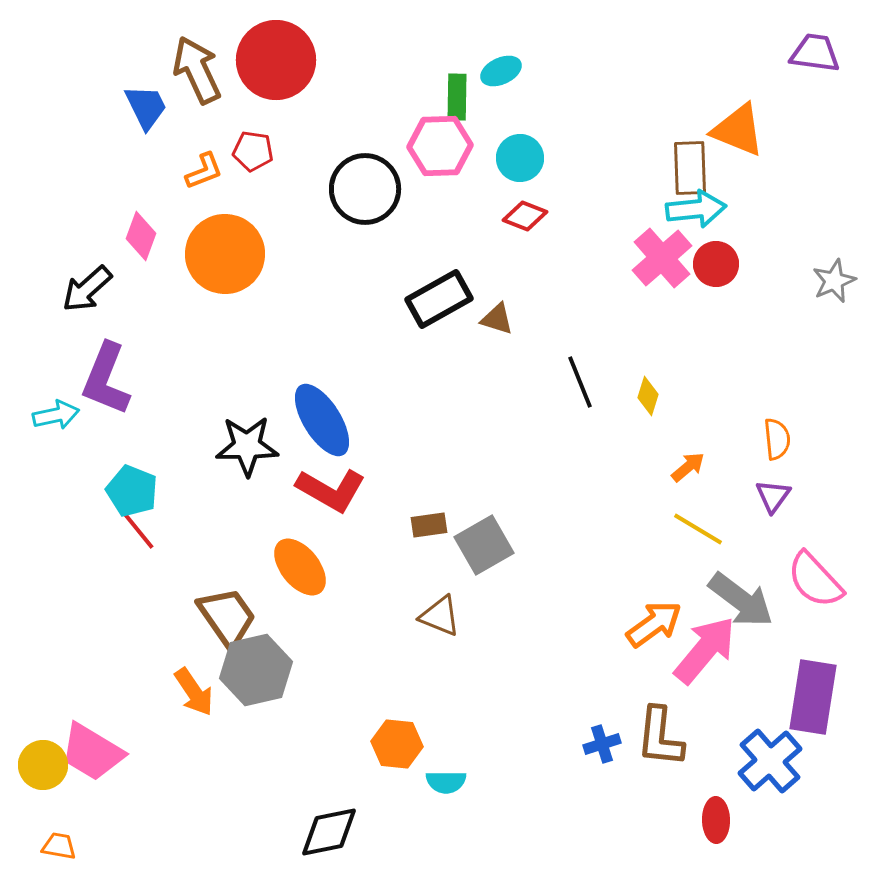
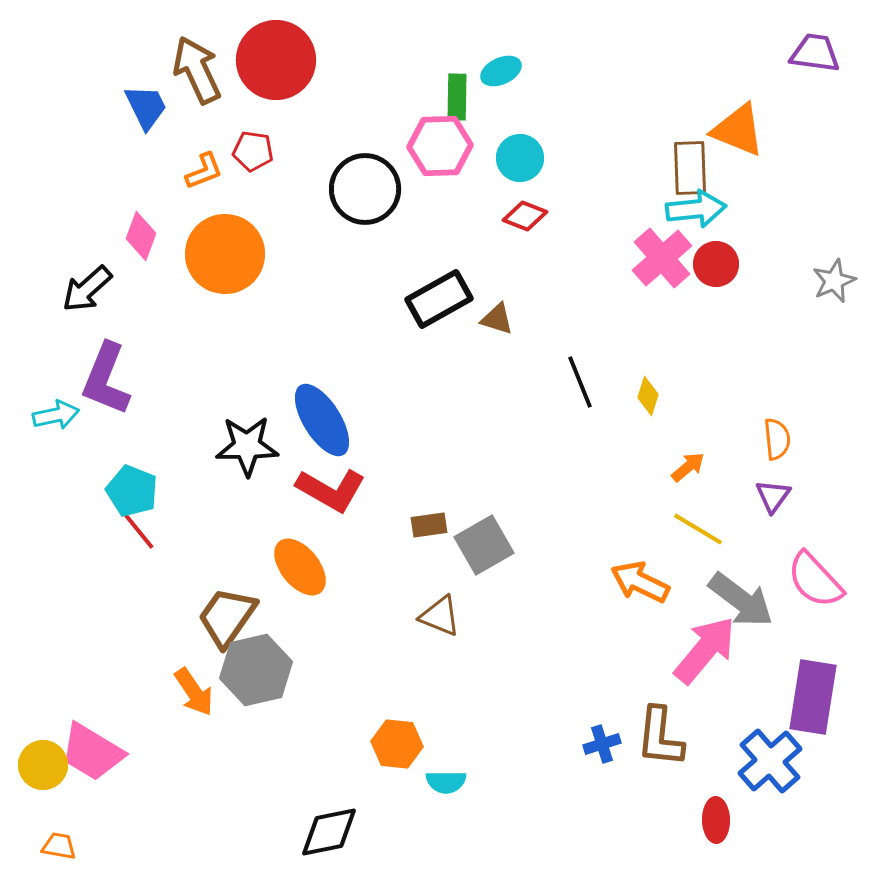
brown trapezoid at (227, 617): rotated 110 degrees counterclockwise
orange arrow at (654, 624): moved 14 px left, 42 px up; rotated 118 degrees counterclockwise
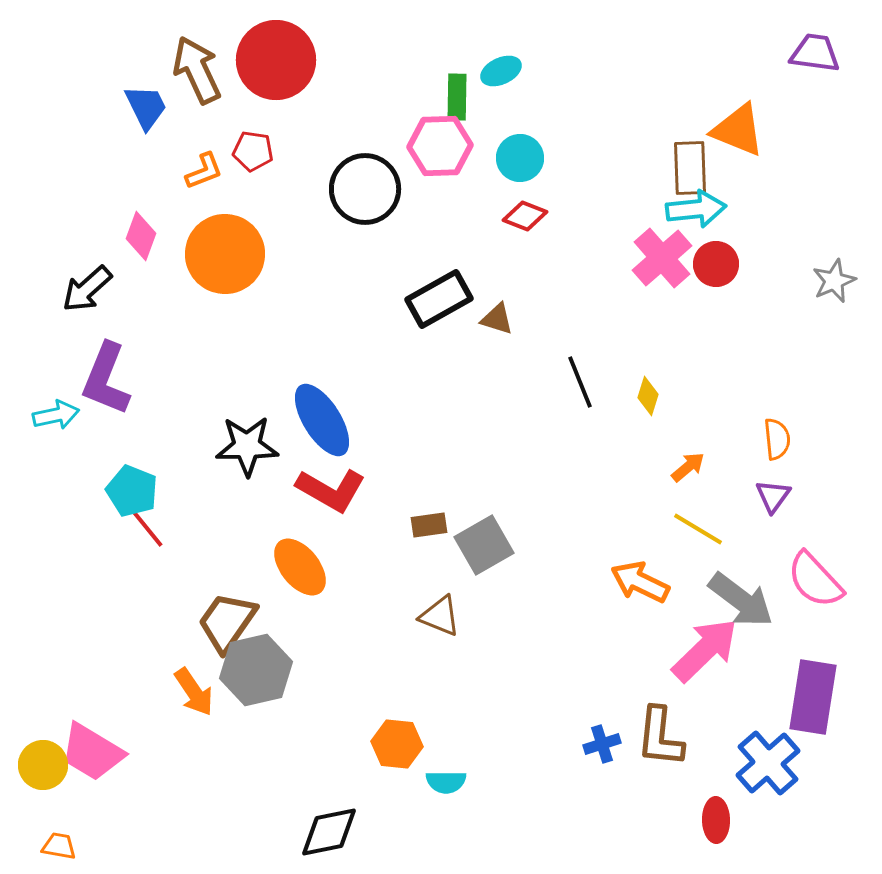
red line at (137, 529): moved 9 px right, 2 px up
brown trapezoid at (227, 617): moved 5 px down
pink arrow at (705, 650): rotated 6 degrees clockwise
blue cross at (770, 761): moved 2 px left, 2 px down
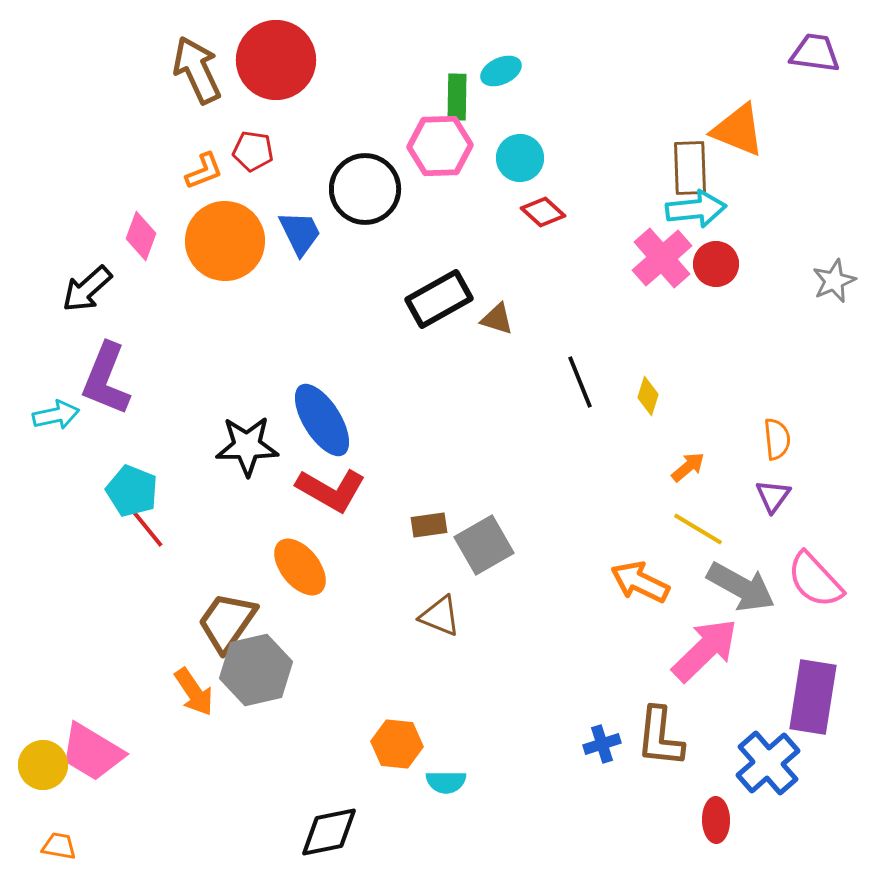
blue trapezoid at (146, 107): moved 154 px right, 126 px down
red diamond at (525, 216): moved 18 px right, 4 px up; rotated 21 degrees clockwise
orange circle at (225, 254): moved 13 px up
gray arrow at (741, 600): moved 13 px up; rotated 8 degrees counterclockwise
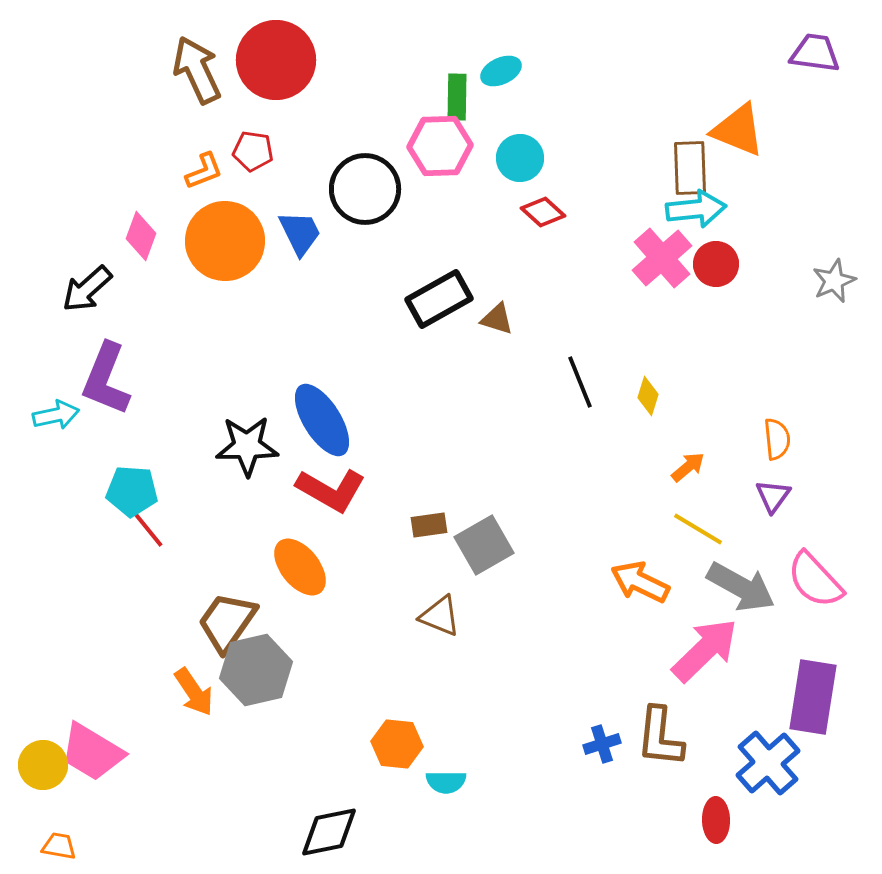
cyan pentagon at (132, 491): rotated 18 degrees counterclockwise
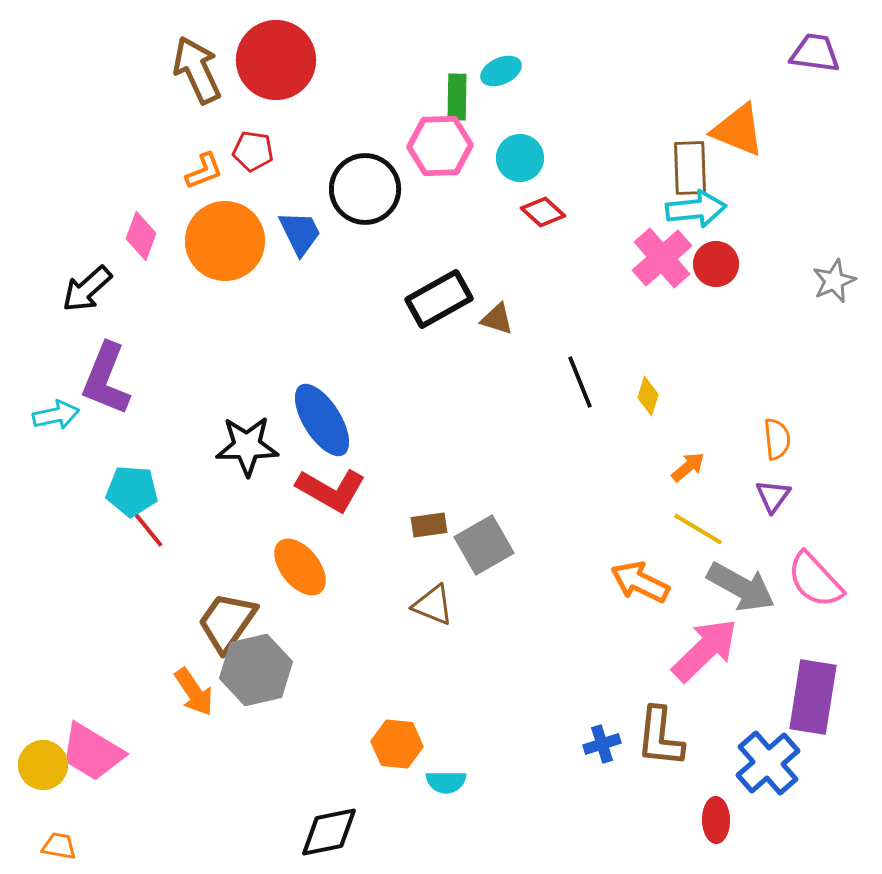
brown triangle at (440, 616): moved 7 px left, 11 px up
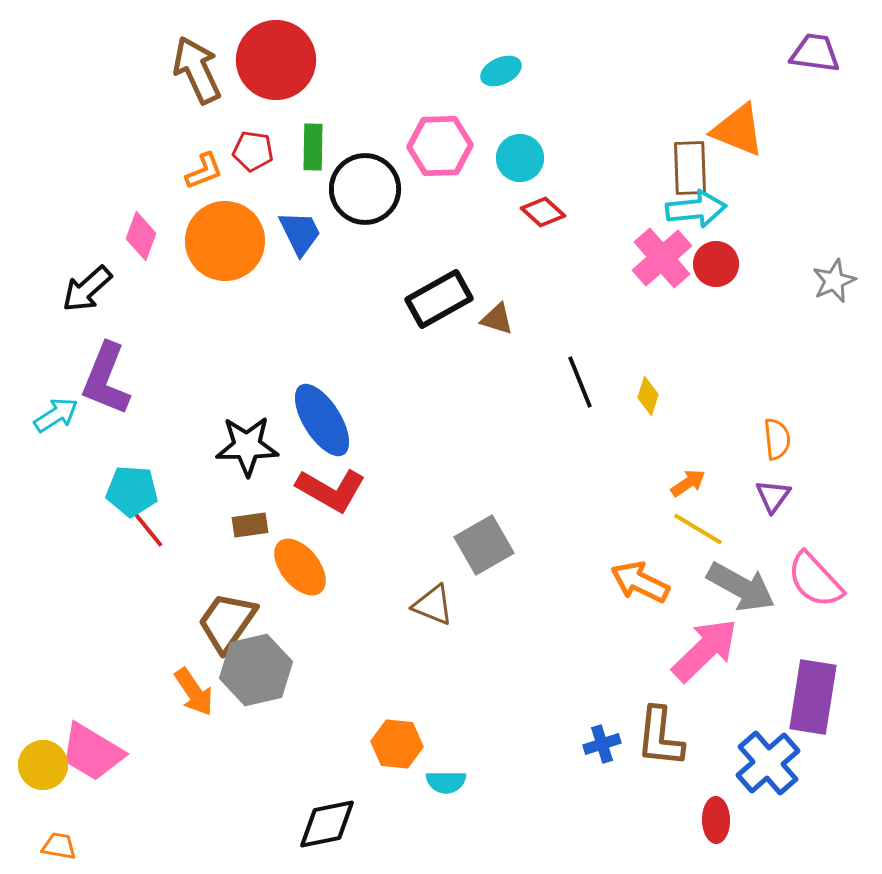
green rectangle at (457, 97): moved 144 px left, 50 px down
cyan arrow at (56, 415): rotated 21 degrees counterclockwise
orange arrow at (688, 467): moved 16 px down; rotated 6 degrees clockwise
brown rectangle at (429, 525): moved 179 px left
black diamond at (329, 832): moved 2 px left, 8 px up
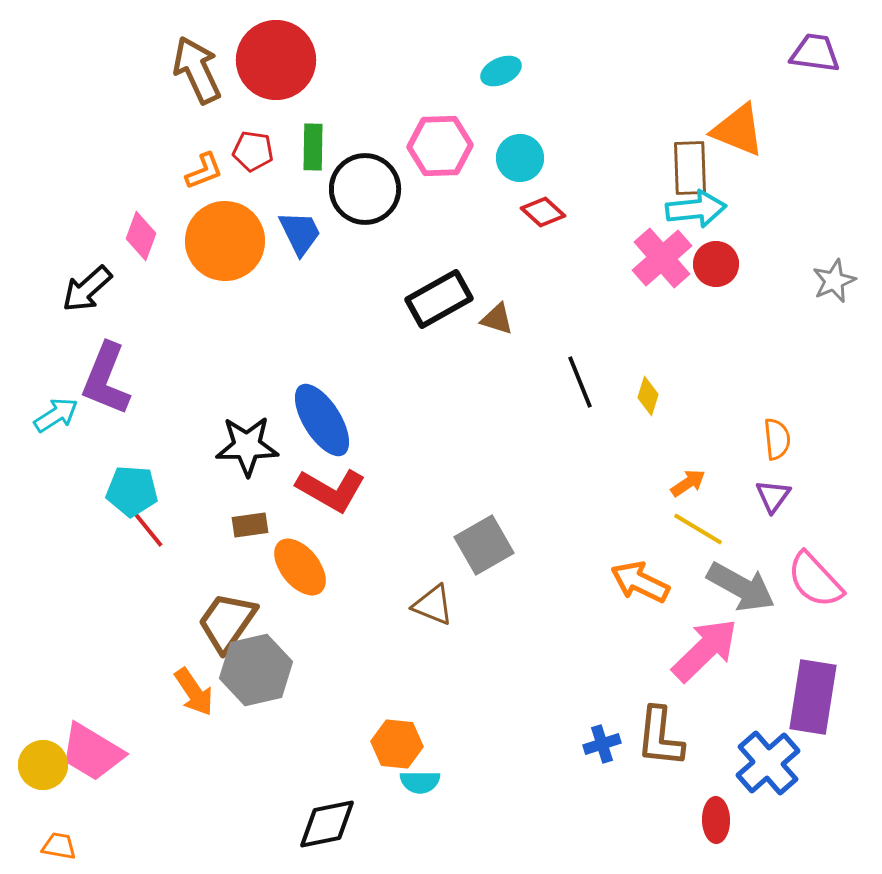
cyan semicircle at (446, 782): moved 26 px left
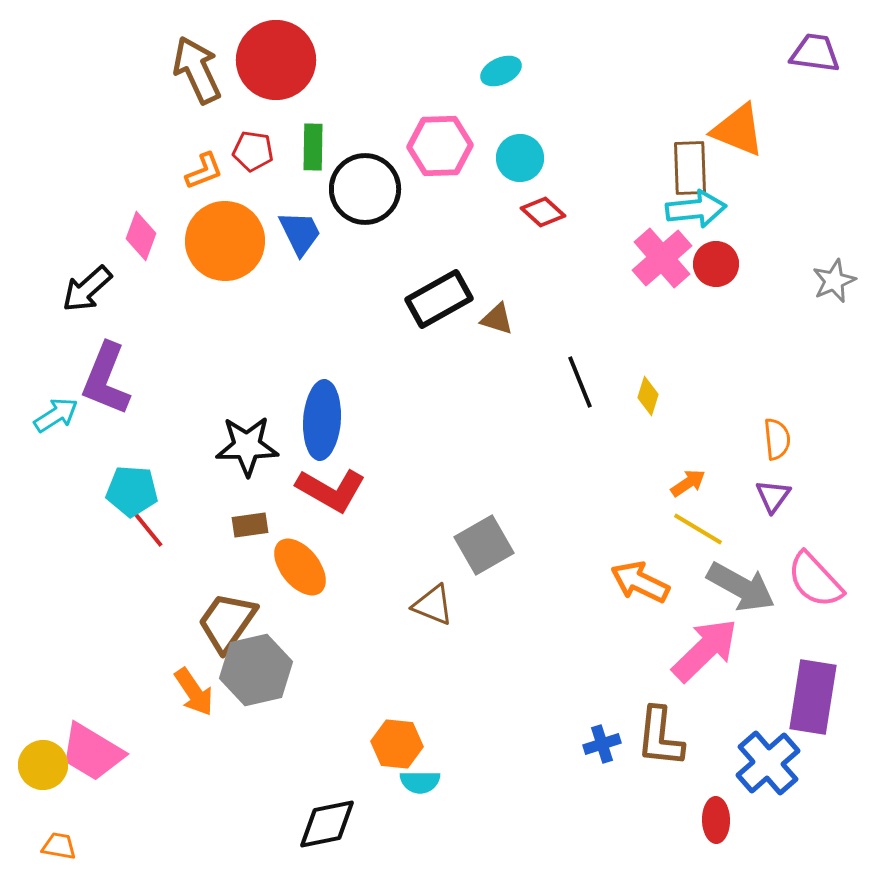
blue ellipse at (322, 420): rotated 36 degrees clockwise
